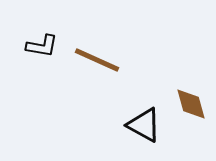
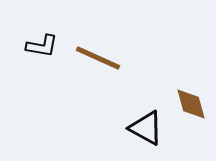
brown line: moved 1 px right, 2 px up
black triangle: moved 2 px right, 3 px down
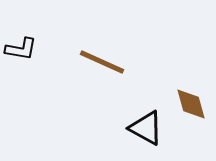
black L-shape: moved 21 px left, 3 px down
brown line: moved 4 px right, 4 px down
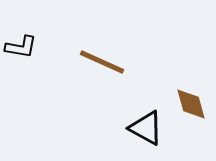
black L-shape: moved 2 px up
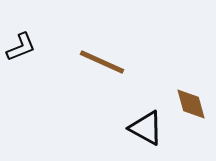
black L-shape: rotated 32 degrees counterclockwise
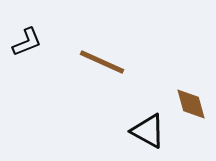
black L-shape: moved 6 px right, 5 px up
black triangle: moved 2 px right, 3 px down
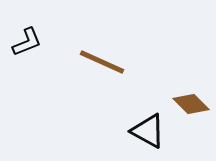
brown diamond: rotated 30 degrees counterclockwise
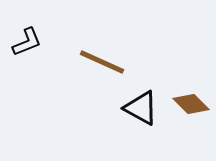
black triangle: moved 7 px left, 23 px up
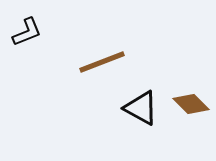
black L-shape: moved 10 px up
brown line: rotated 45 degrees counterclockwise
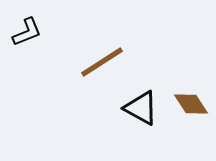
brown line: rotated 12 degrees counterclockwise
brown diamond: rotated 12 degrees clockwise
